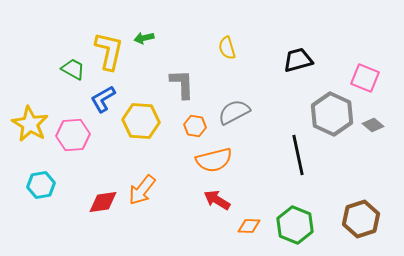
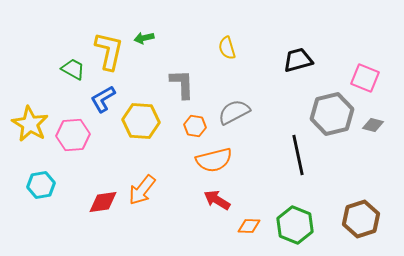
gray hexagon: rotated 21 degrees clockwise
gray diamond: rotated 25 degrees counterclockwise
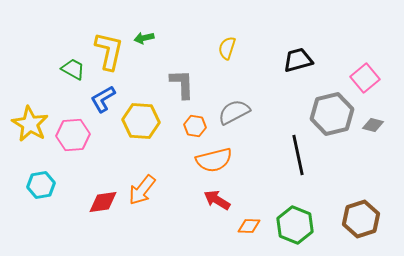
yellow semicircle: rotated 35 degrees clockwise
pink square: rotated 28 degrees clockwise
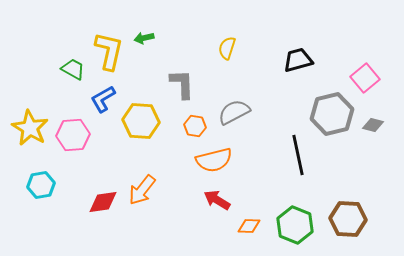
yellow star: moved 4 px down
brown hexagon: moved 13 px left; rotated 21 degrees clockwise
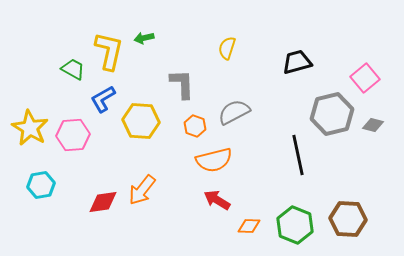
black trapezoid: moved 1 px left, 2 px down
orange hexagon: rotated 10 degrees clockwise
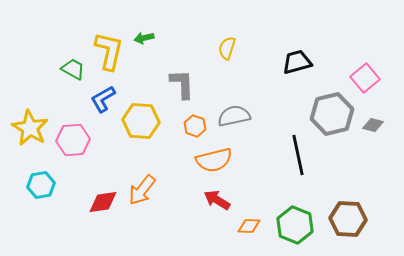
gray semicircle: moved 4 px down; rotated 16 degrees clockwise
pink hexagon: moved 5 px down
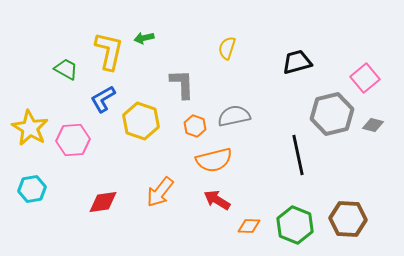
green trapezoid: moved 7 px left
yellow hexagon: rotated 15 degrees clockwise
cyan hexagon: moved 9 px left, 4 px down
orange arrow: moved 18 px right, 2 px down
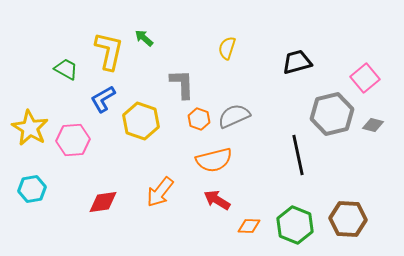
green arrow: rotated 54 degrees clockwise
gray semicircle: rotated 12 degrees counterclockwise
orange hexagon: moved 4 px right, 7 px up
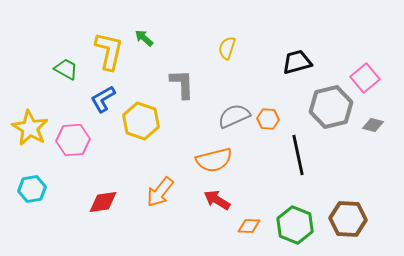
gray hexagon: moved 1 px left, 7 px up
orange hexagon: moved 69 px right; rotated 15 degrees counterclockwise
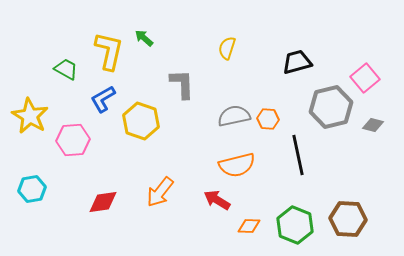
gray semicircle: rotated 12 degrees clockwise
yellow star: moved 12 px up
orange semicircle: moved 23 px right, 5 px down
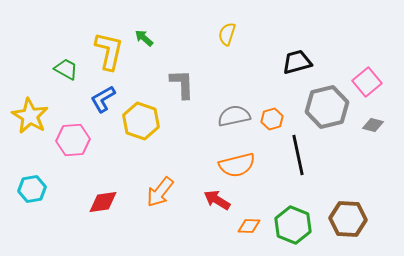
yellow semicircle: moved 14 px up
pink square: moved 2 px right, 4 px down
gray hexagon: moved 4 px left
orange hexagon: moved 4 px right; rotated 20 degrees counterclockwise
green hexagon: moved 2 px left
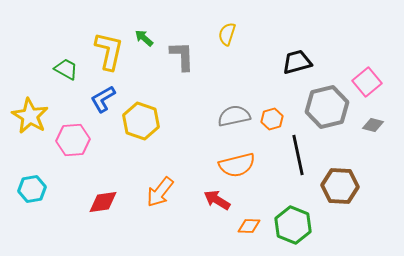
gray L-shape: moved 28 px up
brown hexagon: moved 8 px left, 33 px up
